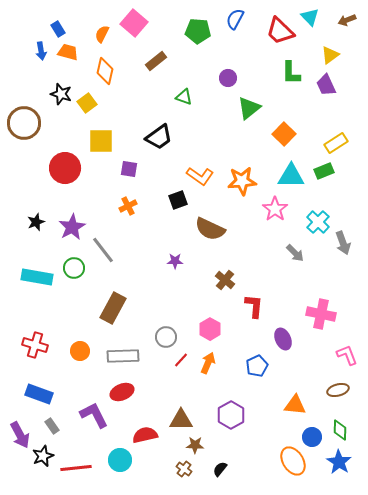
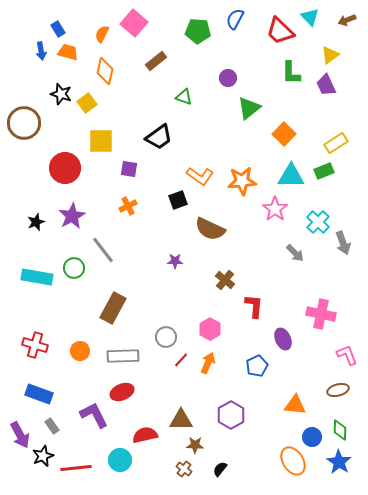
purple star at (72, 227): moved 11 px up
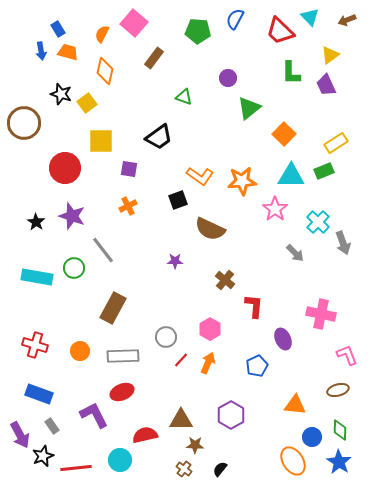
brown rectangle at (156, 61): moved 2 px left, 3 px up; rotated 15 degrees counterclockwise
purple star at (72, 216): rotated 24 degrees counterclockwise
black star at (36, 222): rotated 18 degrees counterclockwise
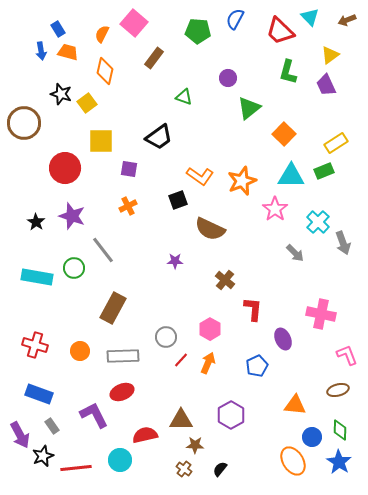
green L-shape at (291, 73): moved 3 px left, 1 px up; rotated 15 degrees clockwise
orange star at (242, 181): rotated 16 degrees counterclockwise
red L-shape at (254, 306): moved 1 px left, 3 px down
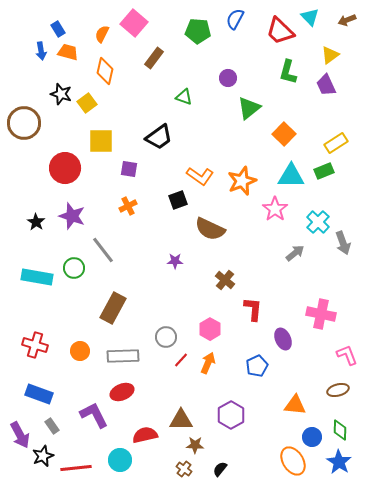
gray arrow at (295, 253): rotated 84 degrees counterclockwise
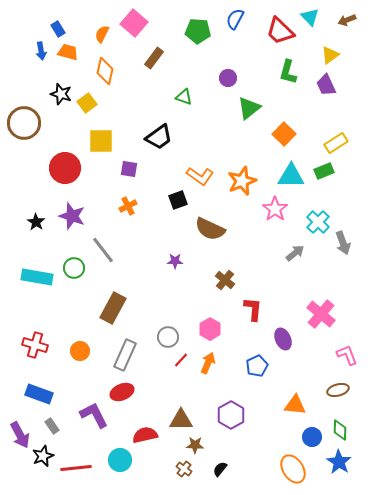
pink cross at (321, 314): rotated 28 degrees clockwise
gray circle at (166, 337): moved 2 px right
gray rectangle at (123, 356): moved 2 px right, 1 px up; rotated 64 degrees counterclockwise
orange ellipse at (293, 461): moved 8 px down
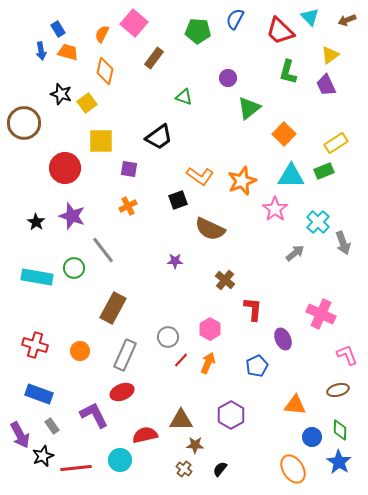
pink cross at (321, 314): rotated 16 degrees counterclockwise
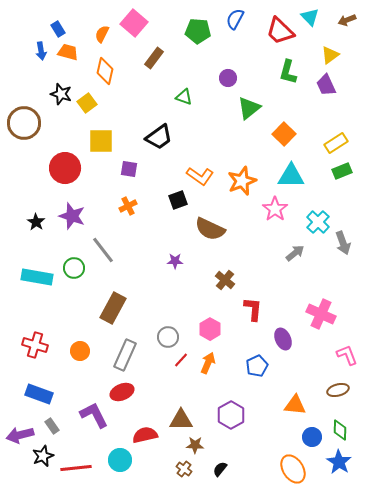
green rectangle at (324, 171): moved 18 px right
purple arrow at (20, 435): rotated 104 degrees clockwise
